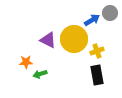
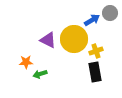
yellow cross: moved 1 px left
black rectangle: moved 2 px left, 3 px up
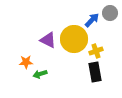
blue arrow: rotated 14 degrees counterclockwise
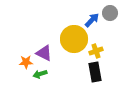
purple triangle: moved 4 px left, 13 px down
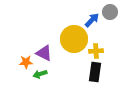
gray circle: moved 1 px up
yellow cross: rotated 16 degrees clockwise
black rectangle: rotated 18 degrees clockwise
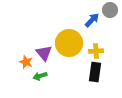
gray circle: moved 2 px up
yellow circle: moved 5 px left, 4 px down
purple triangle: rotated 24 degrees clockwise
orange star: rotated 24 degrees clockwise
green arrow: moved 2 px down
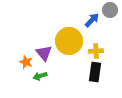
yellow circle: moved 2 px up
